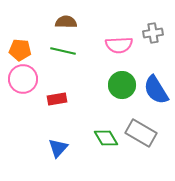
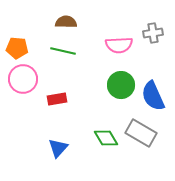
orange pentagon: moved 3 px left, 2 px up
green circle: moved 1 px left
blue semicircle: moved 3 px left, 6 px down; rotated 8 degrees clockwise
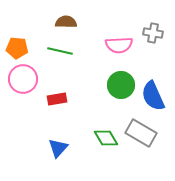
gray cross: rotated 18 degrees clockwise
green line: moved 3 px left
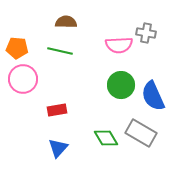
gray cross: moved 7 px left
red rectangle: moved 11 px down
